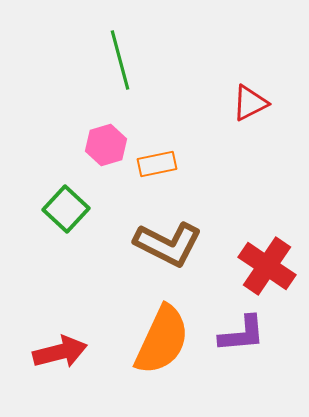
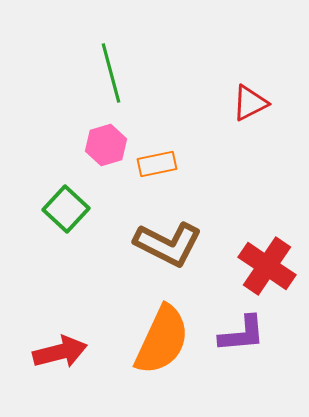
green line: moved 9 px left, 13 px down
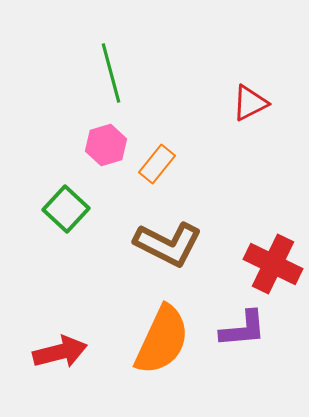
orange rectangle: rotated 39 degrees counterclockwise
red cross: moved 6 px right, 2 px up; rotated 8 degrees counterclockwise
purple L-shape: moved 1 px right, 5 px up
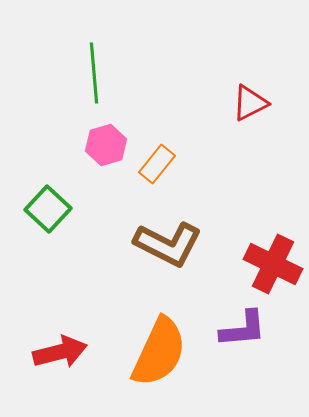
green line: moved 17 px left; rotated 10 degrees clockwise
green square: moved 18 px left
orange semicircle: moved 3 px left, 12 px down
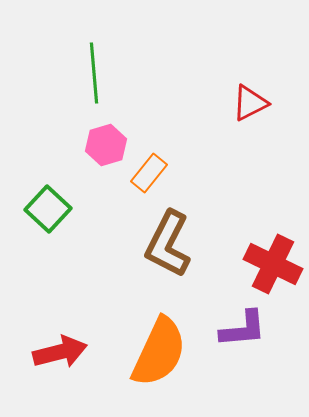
orange rectangle: moved 8 px left, 9 px down
brown L-shape: rotated 90 degrees clockwise
